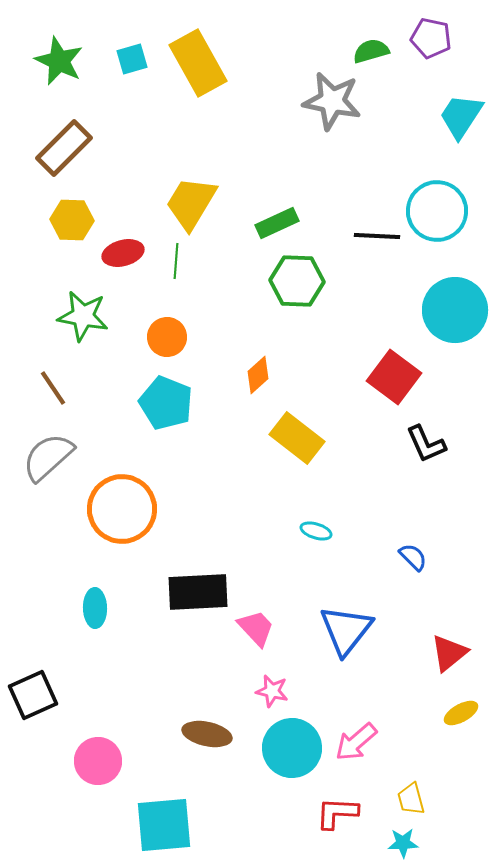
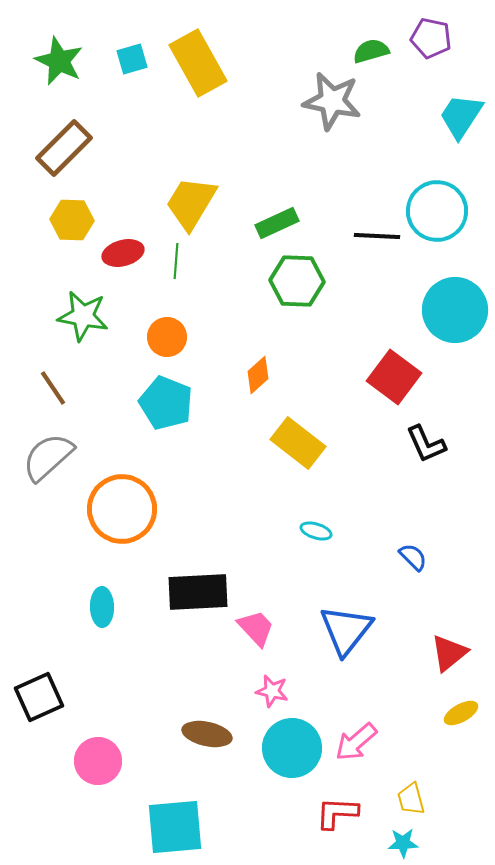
yellow rectangle at (297, 438): moved 1 px right, 5 px down
cyan ellipse at (95, 608): moved 7 px right, 1 px up
black square at (33, 695): moved 6 px right, 2 px down
cyan square at (164, 825): moved 11 px right, 2 px down
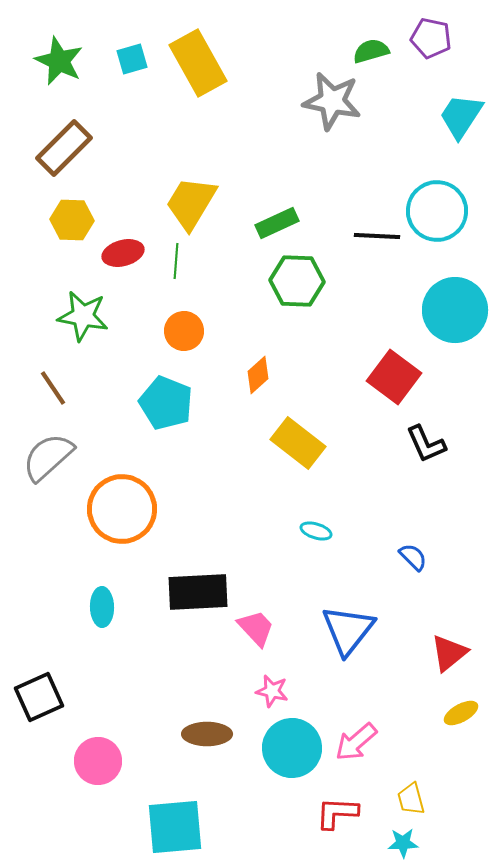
orange circle at (167, 337): moved 17 px right, 6 px up
blue triangle at (346, 630): moved 2 px right
brown ellipse at (207, 734): rotated 12 degrees counterclockwise
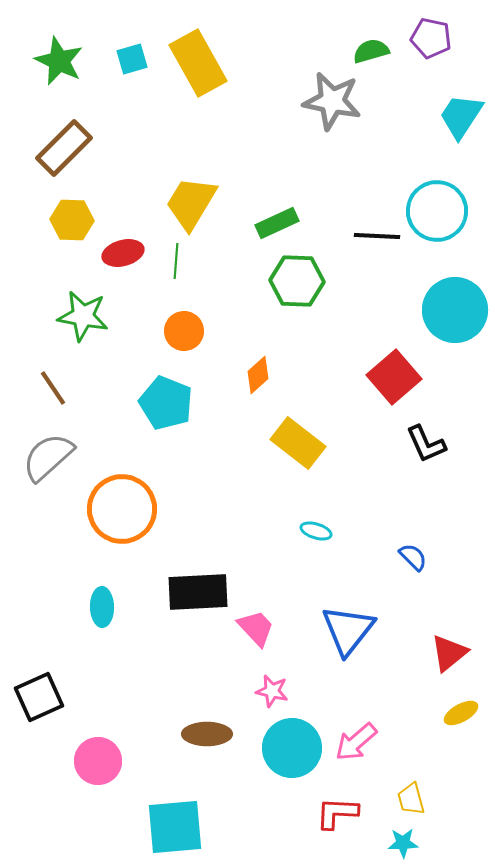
red square at (394, 377): rotated 12 degrees clockwise
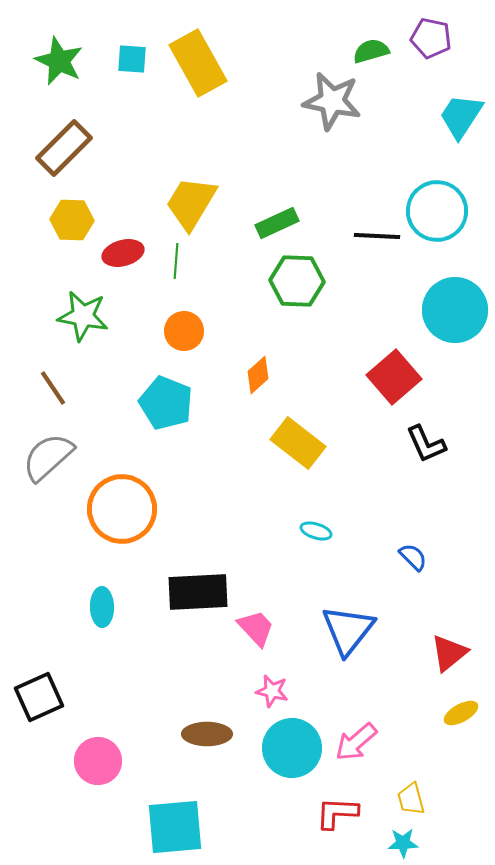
cyan square at (132, 59): rotated 20 degrees clockwise
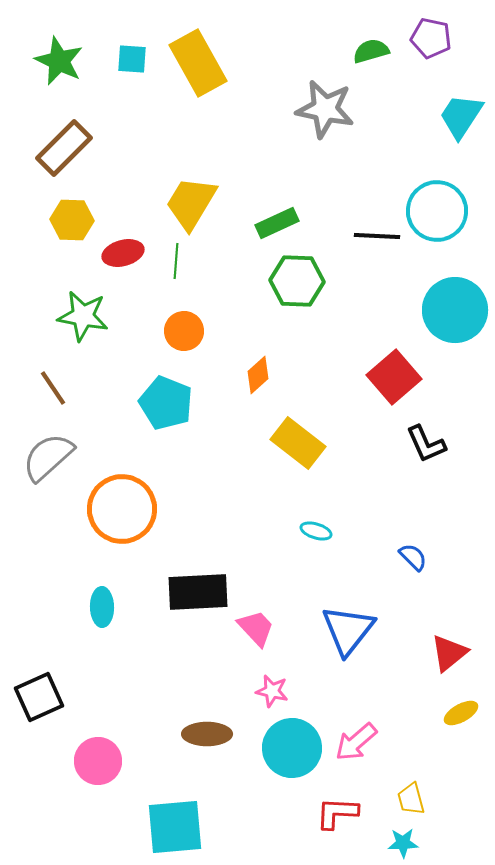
gray star at (332, 101): moved 7 px left, 8 px down
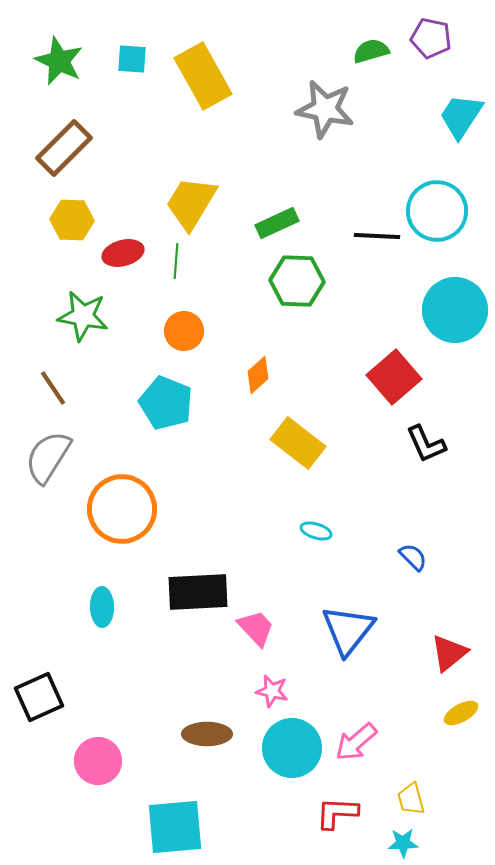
yellow rectangle at (198, 63): moved 5 px right, 13 px down
gray semicircle at (48, 457): rotated 16 degrees counterclockwise
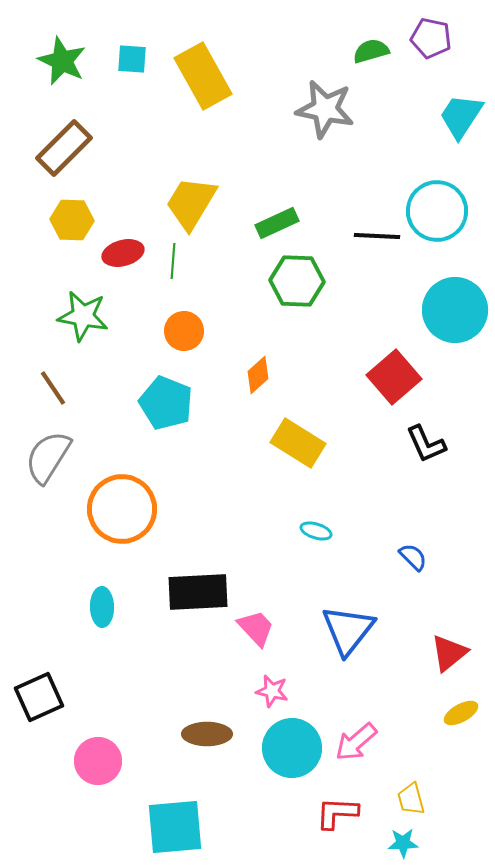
green star at (59, 61): moved 3 px right
green line at (176, 261): moved 3 px left
yellow rectangle at (298, 443): rotated 6 degrees counterclockwise
